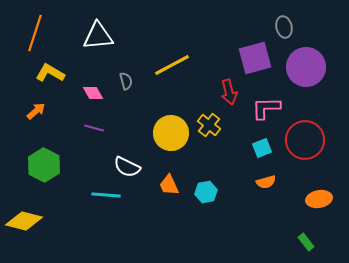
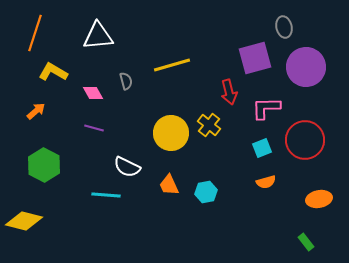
yellow line: rotated 12 degrees clockwise
yellow L-shape: moved 3 px right, 1 px up
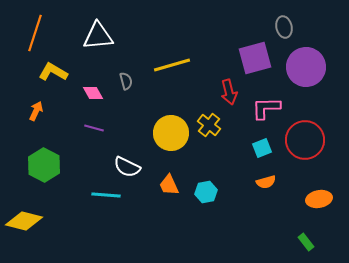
orange arrow: rotated 24 degrees counterclockwise
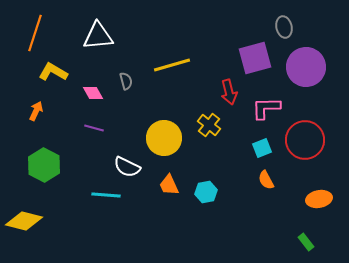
yellow circle: moved 7 px left, 5 px down
orange semicircle: moved 2 px up; rotated 78 degrees clockwise
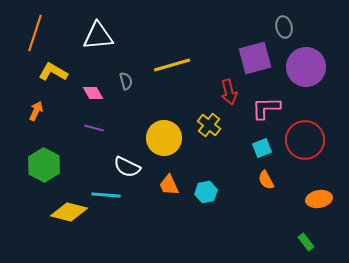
yellow diamond: moved 45 px right, 9 px up
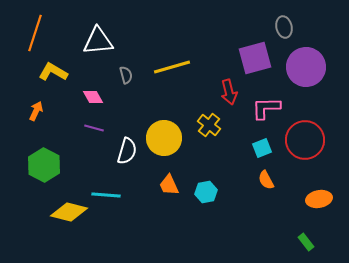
white triangle: moved 5 px down
yellow line: moved 2 px down
gray semicircle: moved 6 px up
pink diamond: moved 4 px down
white semicircle: moved 16 px up; rotated 100 degrees counterclockwise
